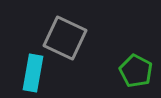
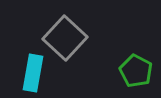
gray square: rotated 18 degrees clockwise
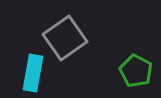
gray square: rotated 12 degrees clockwise
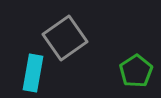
green pentagon: rotated 12 degrees clockwise
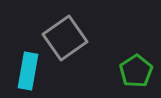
cyan rectangle: moved 5 px left, 2 px up
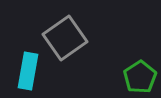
green pentagon: moved 4 px right, 6 px down
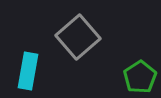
gray square: moved 13 px right, 1 px up; rotated 6 degrees counterclockwise
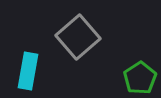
green pentagon: moved 1 px down
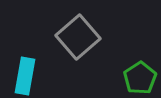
cyan rectangle: moved 3 px left, 5 px down
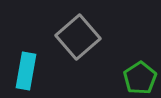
cyan rectangle: moved 1 px right, 5 px up
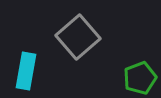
green pentagon: rotated 12 degrees clockwise
